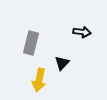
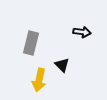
black triangle: moved 2 px down; rotated 28 degrees counterclockwise
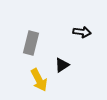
black triangle: rotated 42 degrees clockwise
yellow arrow: rotated 40 degrees counterclockwise
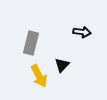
black triangle: rotated 14 degrees counterclockwise
yellow arrow: moved 4 px up
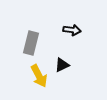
black arrow: moved 10 px left, 2 px up
black triangle: rotated 21 degrees clockwise
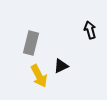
black arrow: moved 18 px right; rotated 114 degrees counterclockwise
black triangle: moved 1 px left, 1 px down
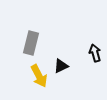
black arrow: moved 5 px right, 23 px down
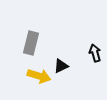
yellow arrow: rotated 45 degrees counterclockwise
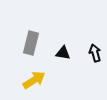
black triangle: moved 2 px right, 13 px up; rotated 35 degrees clockwise
yellow arrow: moved 5 px left, 4 px down; rotated 50 degrees counterclockwise
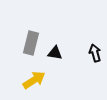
black triangle: moved 8 px left
